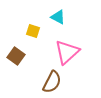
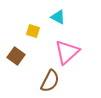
brown semicircle: moved 2 px left, 1 px up
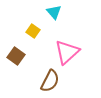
cyan triangle: moved 4 px left, 5 px up; rotated 21 degrees clockwise
yellow square: rotated 16 degrees clockwise
